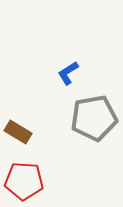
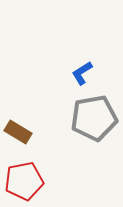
blue L-shape: moved 14 px right
red pentagon: rotated 15 degrees counterclockwise
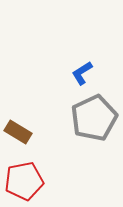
gray pentagon: rotated 15 degrees counterclockwise
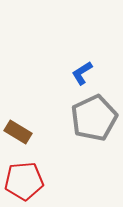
red pentagon: rotated 6 degrees clockwise
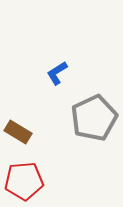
blue L-shape: moved 25 px left
